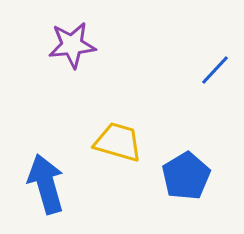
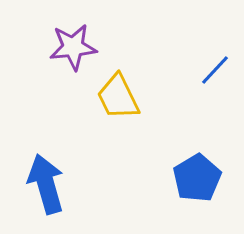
purple star: moved 1 px right, 2 px down
yellow trapezoid: moved 45 px up; rotated 132 degrees counterclockwise
blue pentagon: moved 11 px right, 2 px down
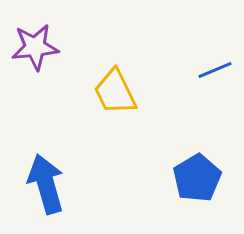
purple star: moved 38 px left
blue line: rotated 24 degrees clockwise
yellow trapezoid: moved 3 px left, 5 px up
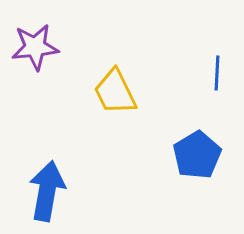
blue line: moved 2 px right, 3 px down; rotated 64 degrees counterclockwise
blue pentagon: moved 23 px up
blue arrow: moved 1 px right, 7 px down; rotated 26 degrees clockwise
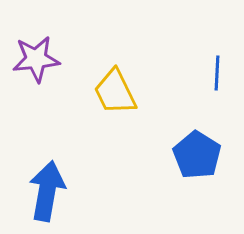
purple star: moved 1 px right, 12 px down
blue pentagon: rotated 9 degrees counterclockwise
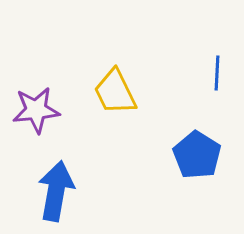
purple star: moved 51 px down
blue arrow: moved 9 px right
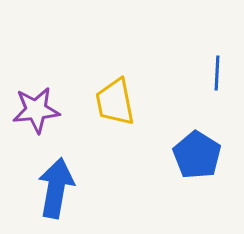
yellow trapezoid: moved 10 px down; rotated 15 degrees clockwise
blue arrow: moved 3 px up
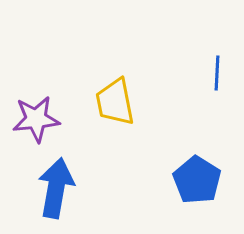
purple star: moved 9 px down
blue pentagon: moved 25 px down
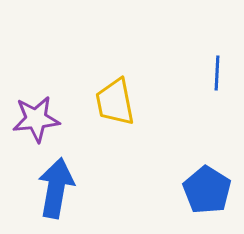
blue pentagon: moved 10 px right, 10 px down
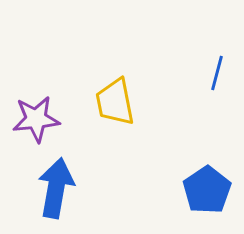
blue line: rotated 12 degrees clockwise
blue pentagon: rotated 6 degrees clockwise
